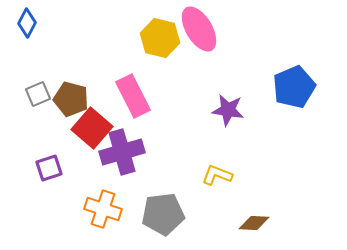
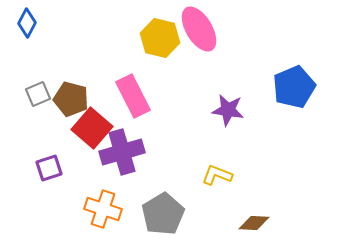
gray pentagon: rotated 24 degrees counterclockwise
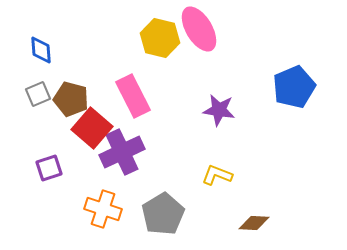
blue diamond: moved 14 px right, 27 px down; rotated 32 degrees counterclockwise
purple star: moved 9 px left
purple cross: rotated 9 degrees counterclockwise
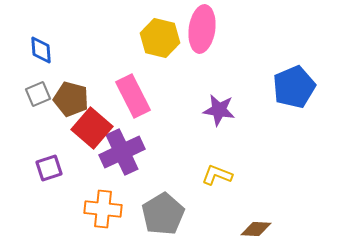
pink ellipse: moved 3 px right; rotated 39 degrees clockwise
orange cross: rotated 12 degrees counterclockwise
brown diamond: moved 2 px right, 6 px down
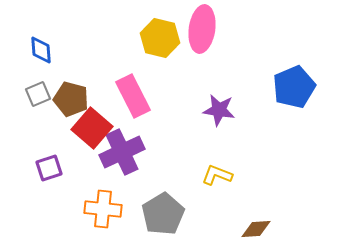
brown diamond: rotated 8 degrees counterclockwise
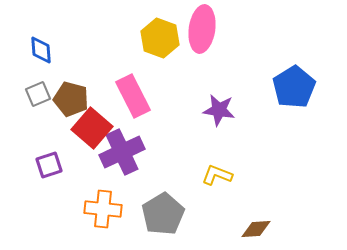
yellow hexagon: rotated 6 degrees clockwise
blue pentagon: rotated 9 degrees counterclockwise
purple square: moved 3 px up
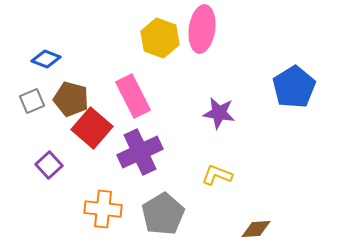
blue diamond: moved 5 px right, 9 px down; rotated 64 degrees counterclockwise
gray square: moved 6 px left, 7 px down
purple star: moved 3 px down
purple cross: moved 18 px right
purple square: rotated 24 degrees counterclockwise
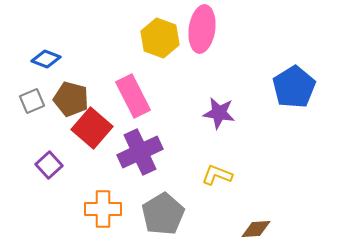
orange cross: rotated 6 degrees counterclockwise
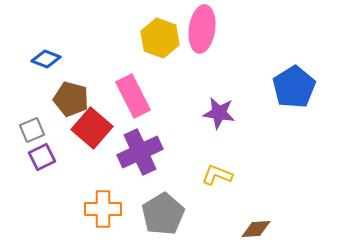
gray square: moved 29 px down
purple square: moved 7 px left, 8 px up; rotated 16 degrees clockwise
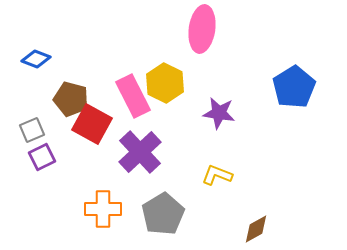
yellow hexagon: moved 5 px right, 45 px down; rotated 6 degrees clockwise
blue diamond: moved 10 px left
red square: moved 4 px up; rotated 12 degrees counterclockwise
purple cross: rotated 18 degrees counterclockwise
brown diamond: rotated 24 degrees counterclockwise
